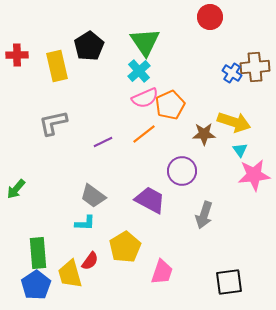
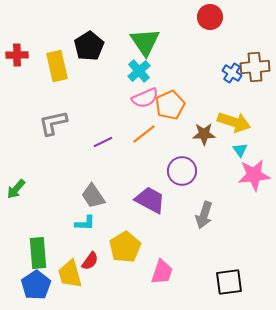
gray trapezoid: rotated 20 degrees clockwise
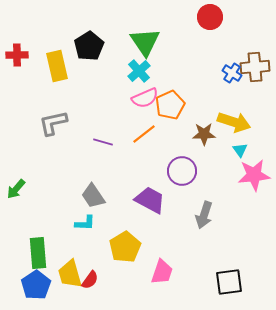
purple line: rotated 42 degrees clockwise
red semicircle: moved 19 px down
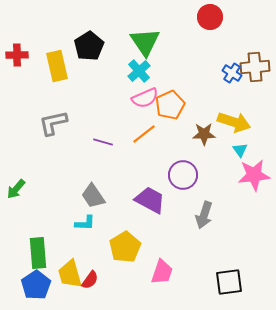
purple circle: moved 1 px right, 4 px down
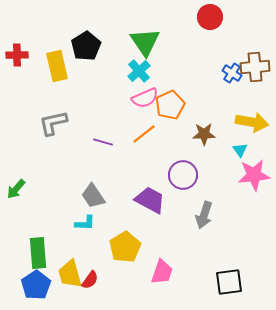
black pentagon: moved 3 px left
yellow arrow: moved 18 px right; rotated 8 degrees counterclockwise
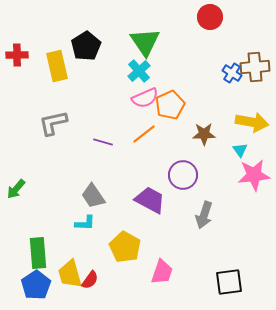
yellow pentagon: rotated 12 degrees counterclockwise
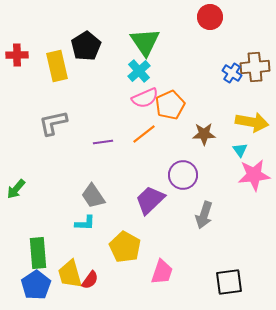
purple line: rotated 24 degrees counterclockwise
purple trapezoid: rotated 72 degrees counterclockwise
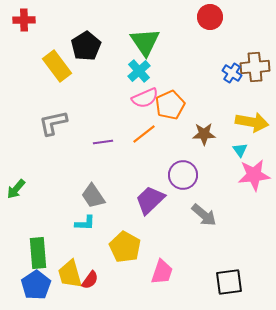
red cross: moved 7 px right, 35 px up
yellow rectangle: rotated 24 degrees counterclockwise
gray arrow: rotated 68 degrees counterclockwise
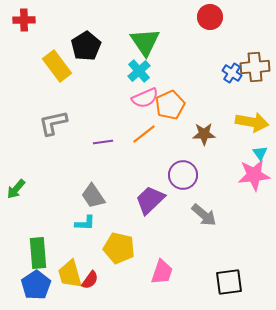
cyan triangle: moved 20 px right, 3 px down
yellow pentagon: moved 6 px left, 1 px down; rotated 16 degrees counterclockwise
